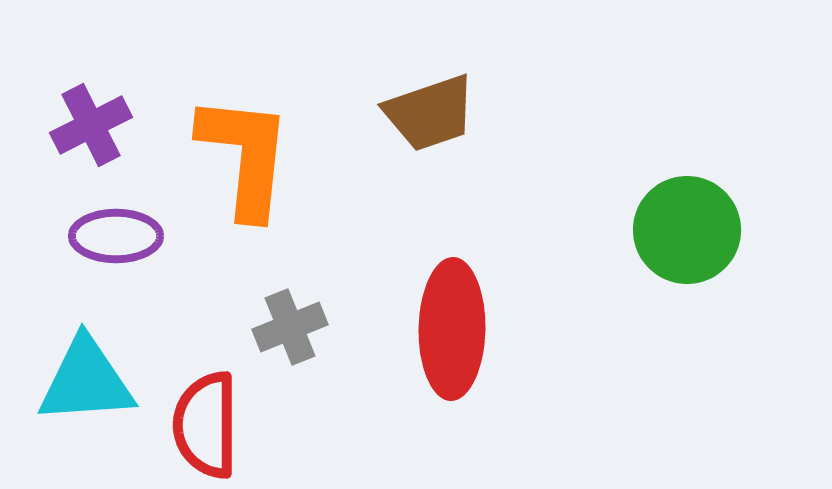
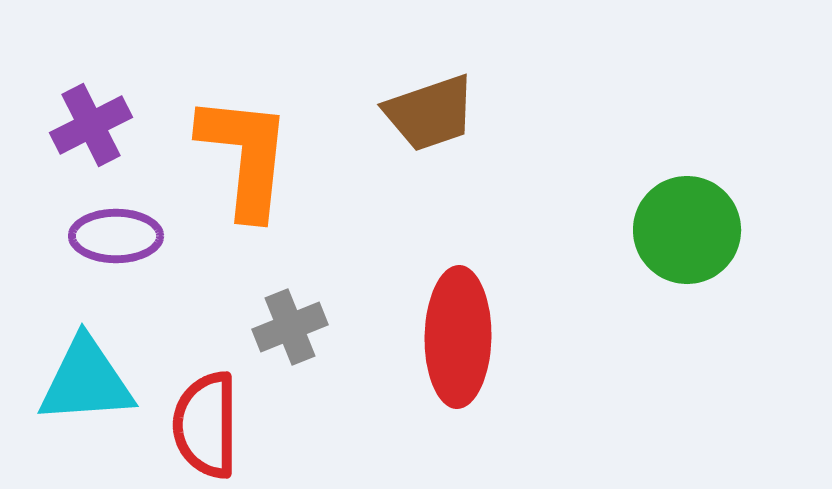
red ellipse: moved 6 px right, 8 px down
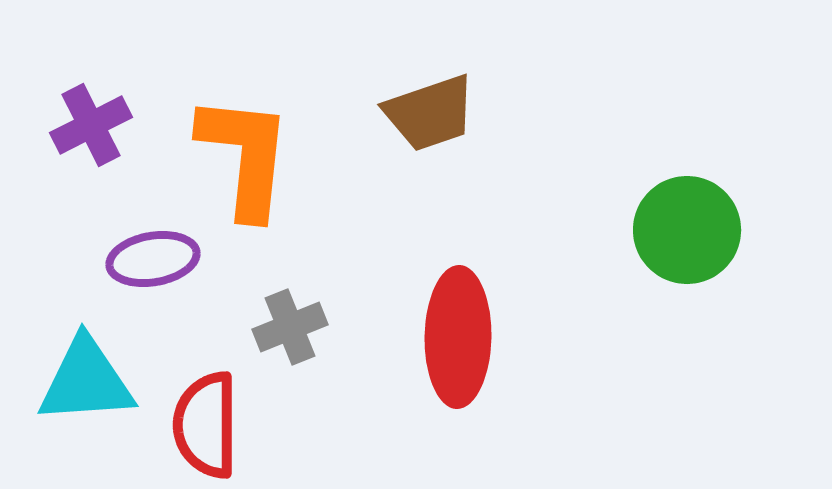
purple ellipse: moved 37 px right, 23 px down; rotated 10 degrees counterclockwise
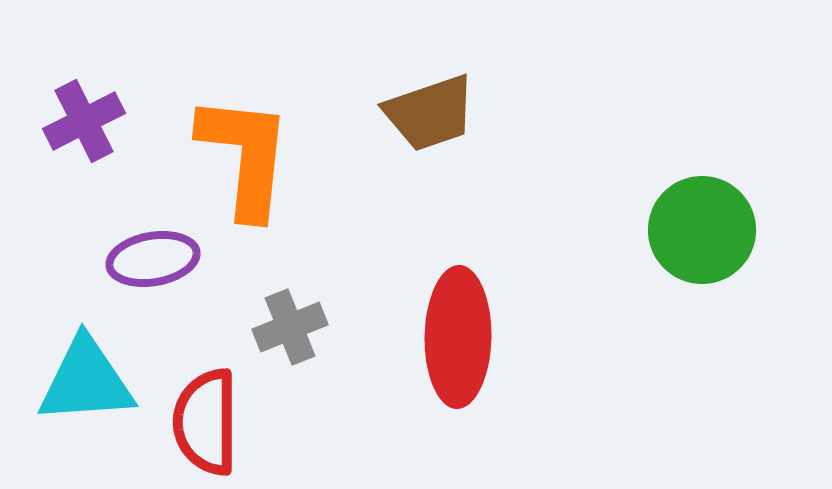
purple cross: moved 7 px left, 4 px up
green circle: moved 15 px right
red semicircle: moved 3 px up
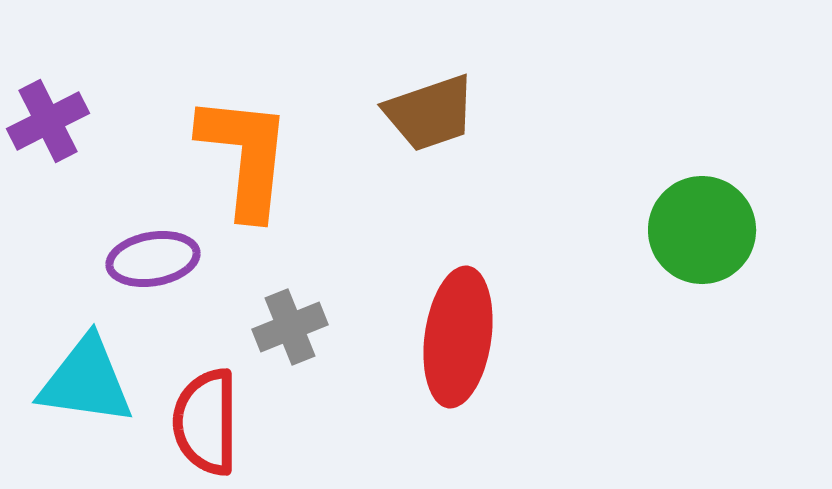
purple cross: moved 36 px left
red ellipse: rotated 7 degrees clockwise
cyan triangle: rotated 12 degrees clockwise
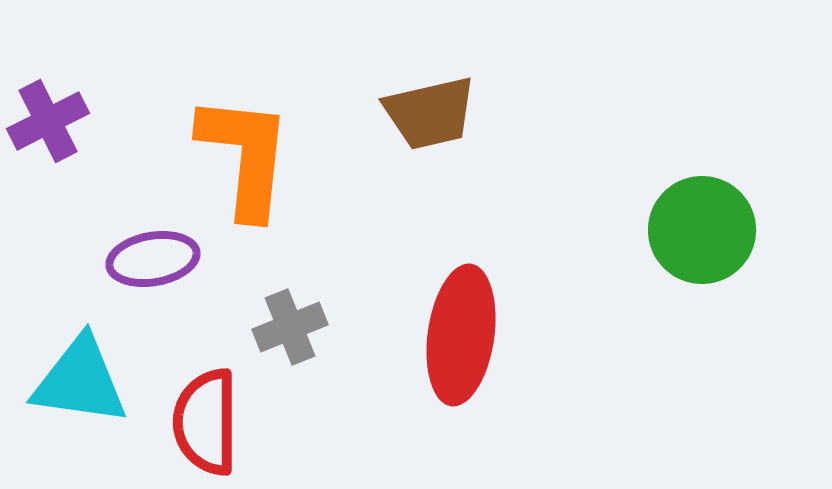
brown trapezoid: rotated 6 degrees clockwise
red ellipse: moved 3 px right, 2 px up
cyan triangle: moved 6 px left
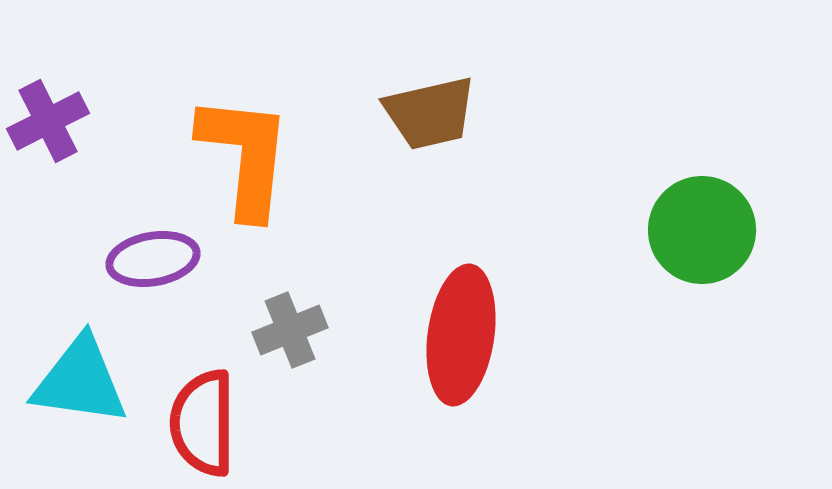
gray cross: moved 3 px down
red semicircle: moved 3 px left, 1 px down
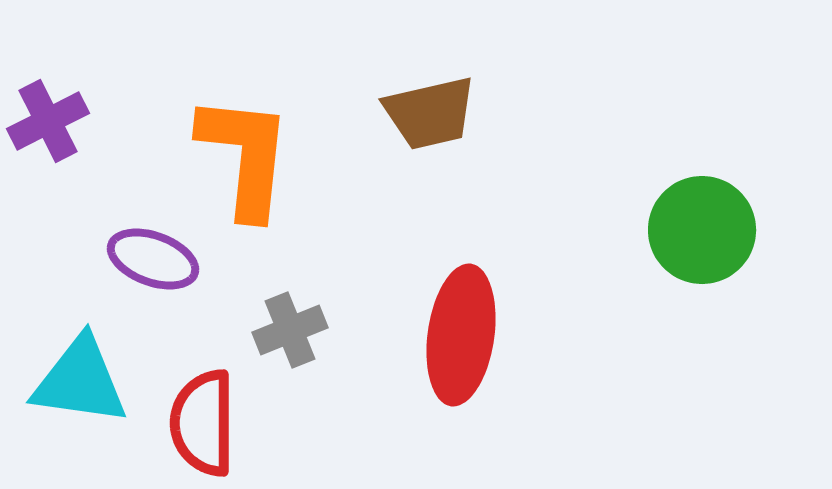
purple ellipse: rotated 30 degrees clockwise
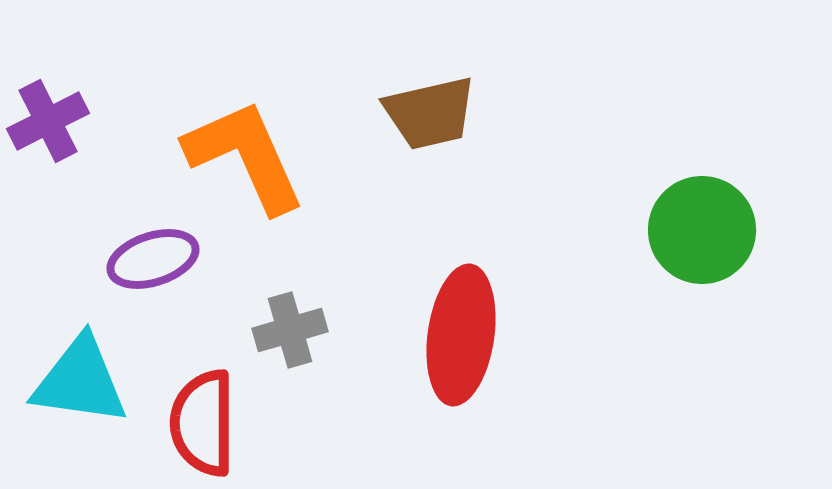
orange L-shape: rotated 30 degrees counterclockwise
purple ellipse: rotated 38 degrees counterclockwise
gray cross: rotated 6 degrees clockwise
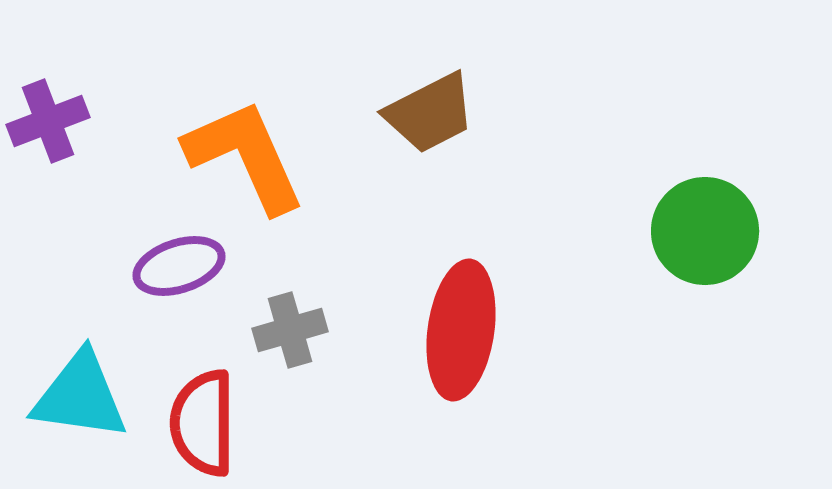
brown trapezoid: rotated 14 degrees counterclockwise
purple cross: rotated 6 degrees clockwise
green circle: moved 3 px right, 1 px down
purple ellipse: moved 26 px right, 7 px down
red ellipse: moved 5 px up
cyan triangle: moved 15 px down
